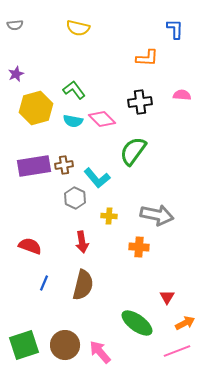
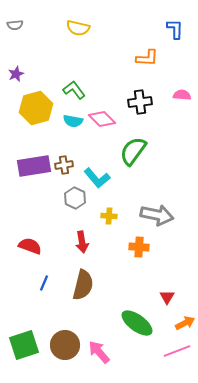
pink arrow: moved 1 px left
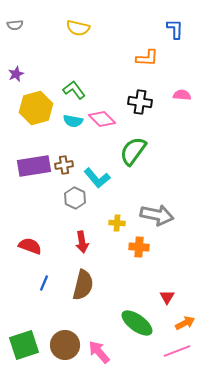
black cross: rotated 15 degrees clockwise
yellow cross: moved 8 px right, 7 px down
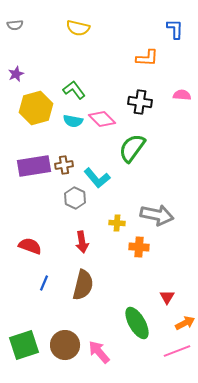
green semicircle: moved 1 px left, 3 px up
green ellipse: rotated 24 degrees clockwise
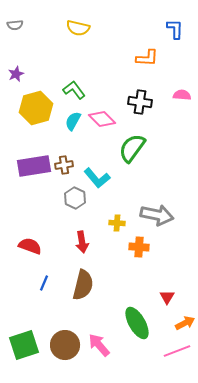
cyan semicircle: rotated 108 degrees clockwise
pink arrow: moved 7 px up
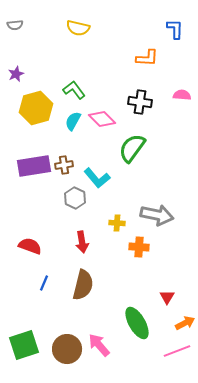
brown circle: moved 2 px right, 4 px down
